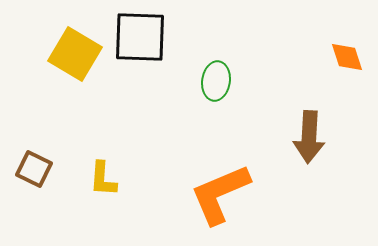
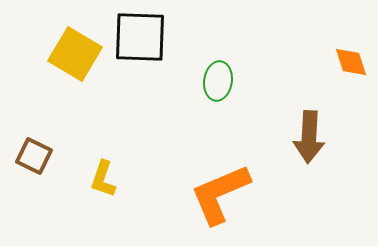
orange diamond: moved 4 px right, 5 px down
green ellipse: moved 2 px right
brown square: moved 13 px up
yellow L-shape: rotated 15 degrees clockwise
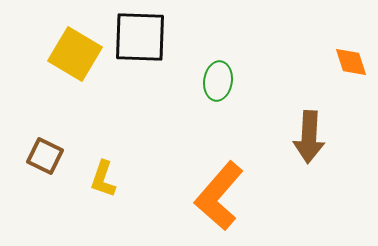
brown square: moved 11 px right
orange L-shape: moved 1 px left, 2 px down; rotated 26 degrees counterclockwise
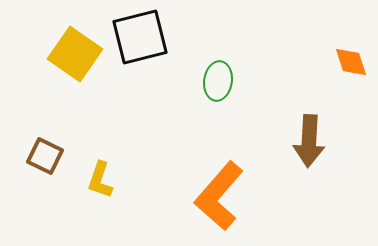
black square: rotated 16 degrees counterclockwise
yellow square: rotated 4 degrees clockwise
brown arrow: moved 4 px down
yellow L-shape: moved 3 px left, 1 px down
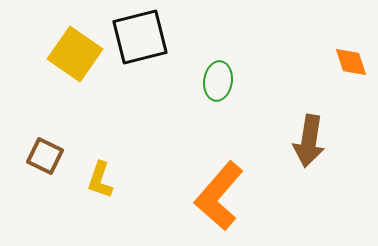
brown arrow: rotated 6 degrees clockwise
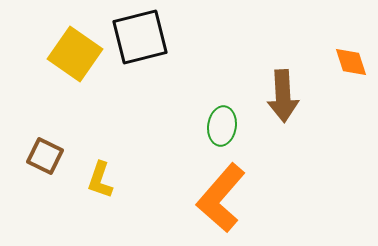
green ellipse: moved 4 px right, 45 px down
brown arrow: moved 26 px left, 45 px up; rotated 12 degrees counterclockwise
orange L-shape: moved 2 px right, 2 px down
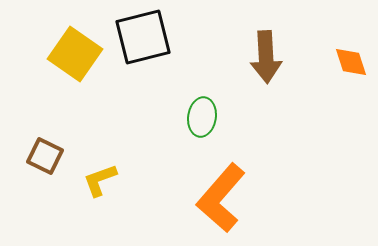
black square: moved 3 px right
brown arrow: moved 17 px left, 39 px up
green ellipse: moved 20 px left, 9 px up
yellow L-shape: rotated 51 degrees clockwise
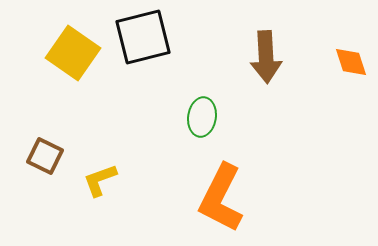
yellow square: moved 2 px left, 1 px up
orange L-shape: rotated 14 degrees counterclockwise
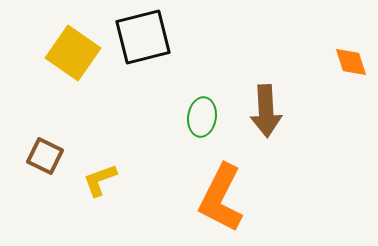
brown arrow: moved 54 px down
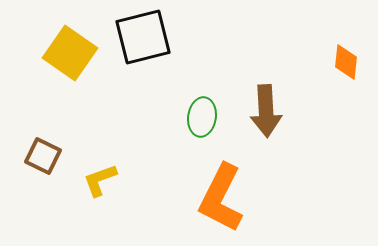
yellow square: moved 3 px left
orange diamond: moved 5 px left; rotated 24 degrees clockwise
brown square: moved 2 px left
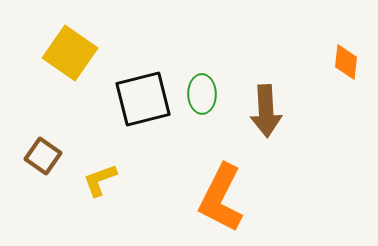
black square: moved 62 px down
green ellipse: moved 23 px up; rotated 9 degrees counterclockwise
brown square: rotated 9 degrees clockwise
